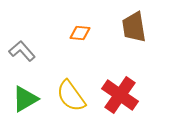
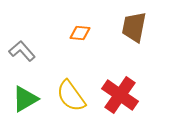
brown trapezoid: rotated 20 degrees clockwise
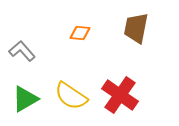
brown trapezoid: moved 2 px right, 1 px down
yellow semicircle: rotated 20 degrees counterclockwise
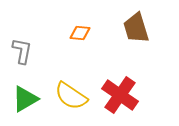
brown trapezoid: rotated 28 degrees counterclockwise
gray L-shape: rotated 52 degrees clockwise
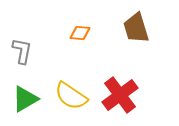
red cross: rotated 18 degrees clockwise
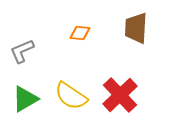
brown trapezoid: rotated 20 degrees clockwise
gray L-shape: rotated 124 degrees counterclockwise
red cross: rotated 6 degrees counterclockwise
